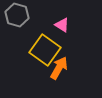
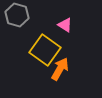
pink triangle: moved 3 px right
orange arrow: moved 1 px right, 1 px down
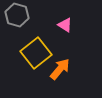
yellow square: moved 9 px left, 3 px down; rotated 16 degrees clockwise
orange arrow: rotated 10 degrees clockwise
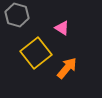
pink triangle: moved 3 px left, 3 px down
orange arrow: moved 7 px right, 1 px up
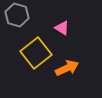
orange arrow: rotated 25 degrees clockwise
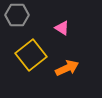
gray hexagon: rotated 15 degrees counterclockwise
yellow square: moved 5 px left, 2 px down
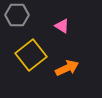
pink triangle: moved 2 px up
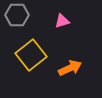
pink triangle: moved 5 px up; rotated 49 degrees counterclockwise
orange arrow: moved 3 px right
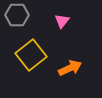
pink triangle: rotated 35 degrees counterclockwise
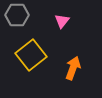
orange arrow: moved 3 px right; rotated 45 degrees counterclockwise
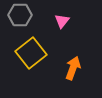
gray hexagon: moved 3 px right
yellow square: moved 2 px up
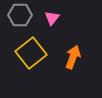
pink triangle: moved 10 px left, 3 px up
orange arrow: moved 11 px up
